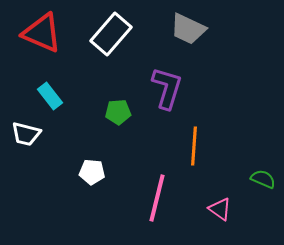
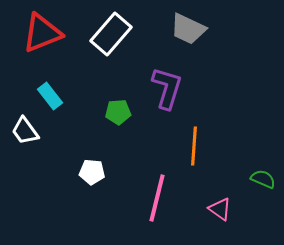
red triangle: rotated 45 degrees counterclockwise
white trapezoid: moved 1 px left, 3 px up; rotated 40 degrees clockwise
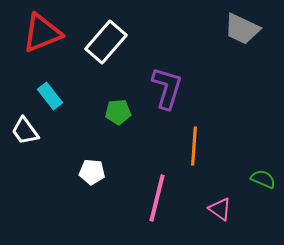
gray trapezoid: moved 54 px right
white rectangle: moved 5 px left, 8 px down
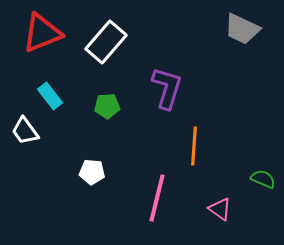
green pentagon: moved 11 px left, 6 px up
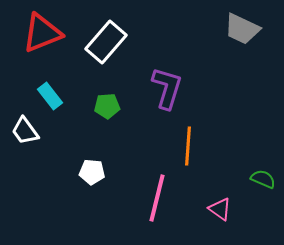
orange line: moved 6 px left
